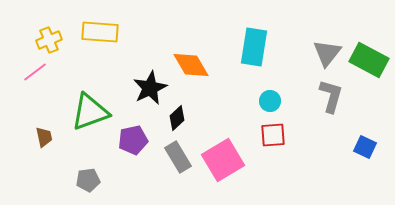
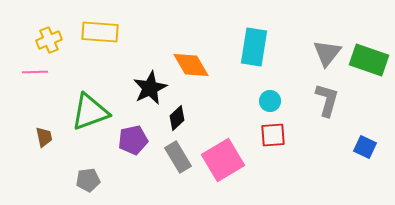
green rectangle: rotated 9 degrees counterclockwise
pink line: rotated 35 degrees clockwise
gray L-shape: moved 4 px left, 4 px down
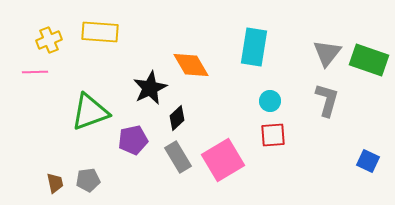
brown trapezoid: moved 11 px right, 46 px down
blue square: moved 3 px right, 14 px down
